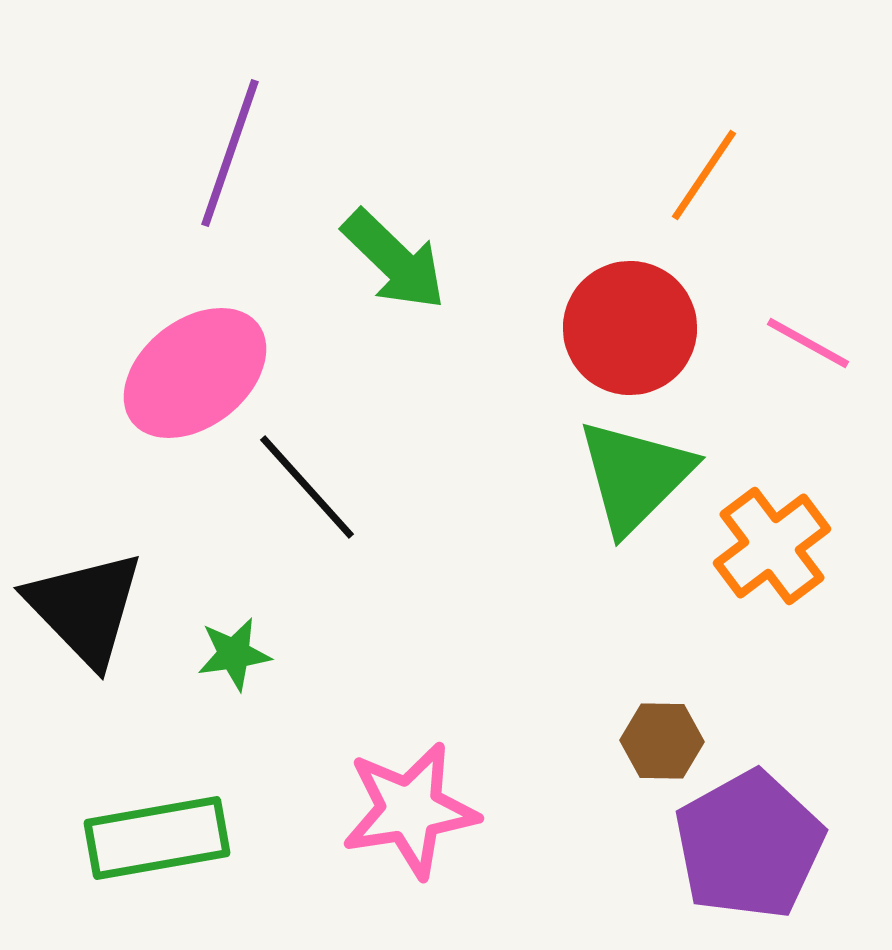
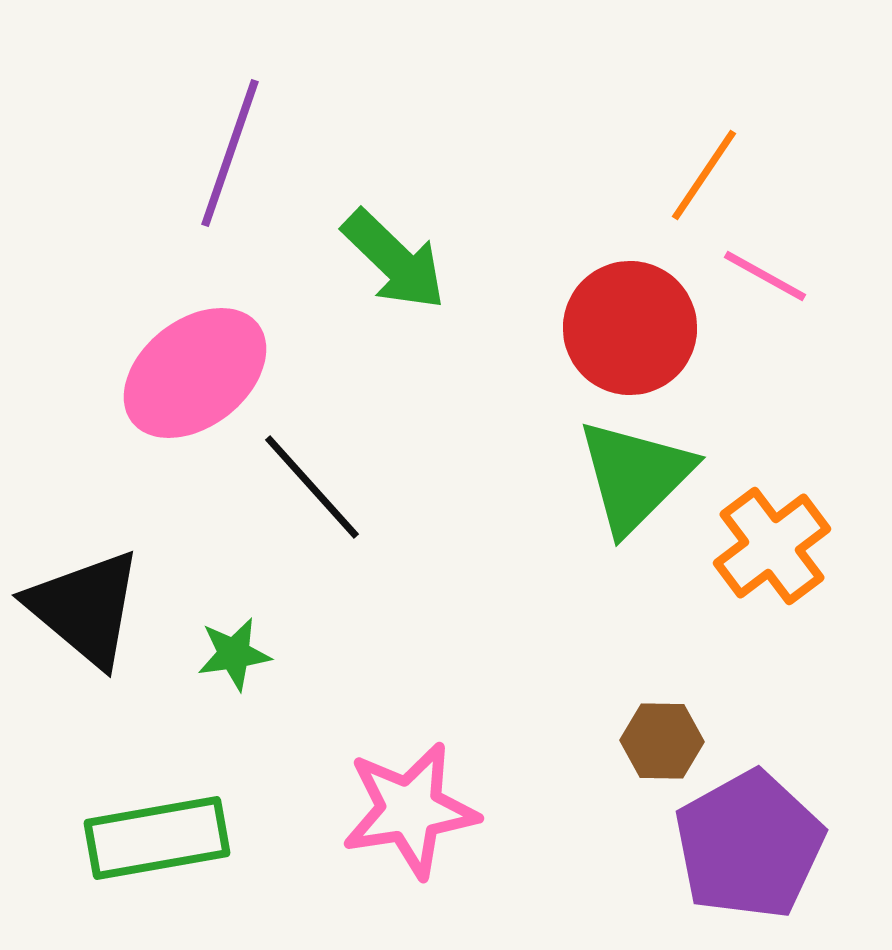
pink line: moved 43 px left, 67 px up
black line: moved 5 px right
black triangle: rotated 6 degrees counterclockwise
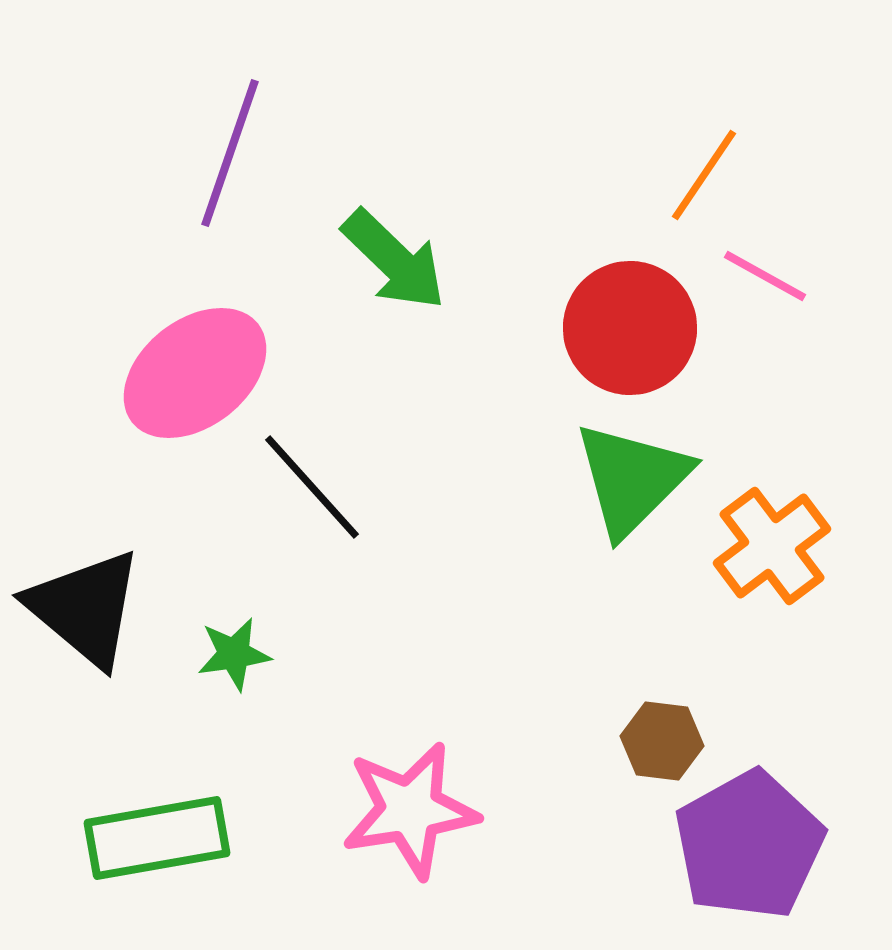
green triangle: moved 3 px left, 3 px down
brown hexagon: rotated 6 degrees clockwise
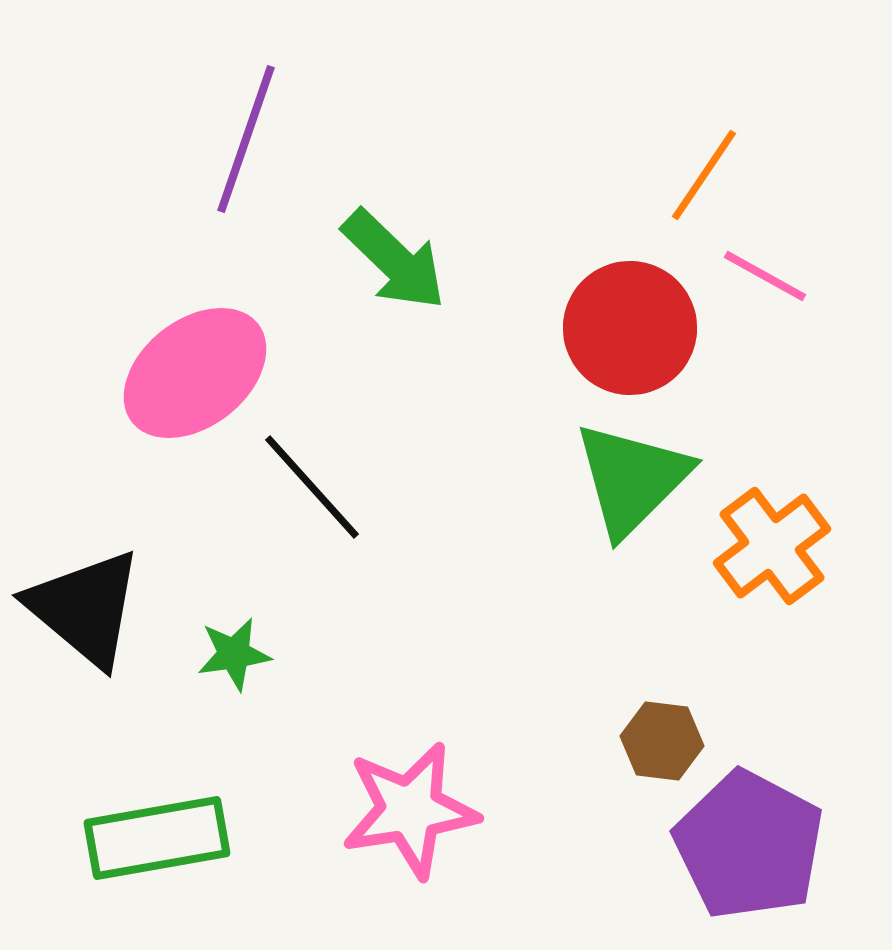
purple line: moved 16 px right, 14 px up
purple pentagon: rotated 15 degrees counterclockwise
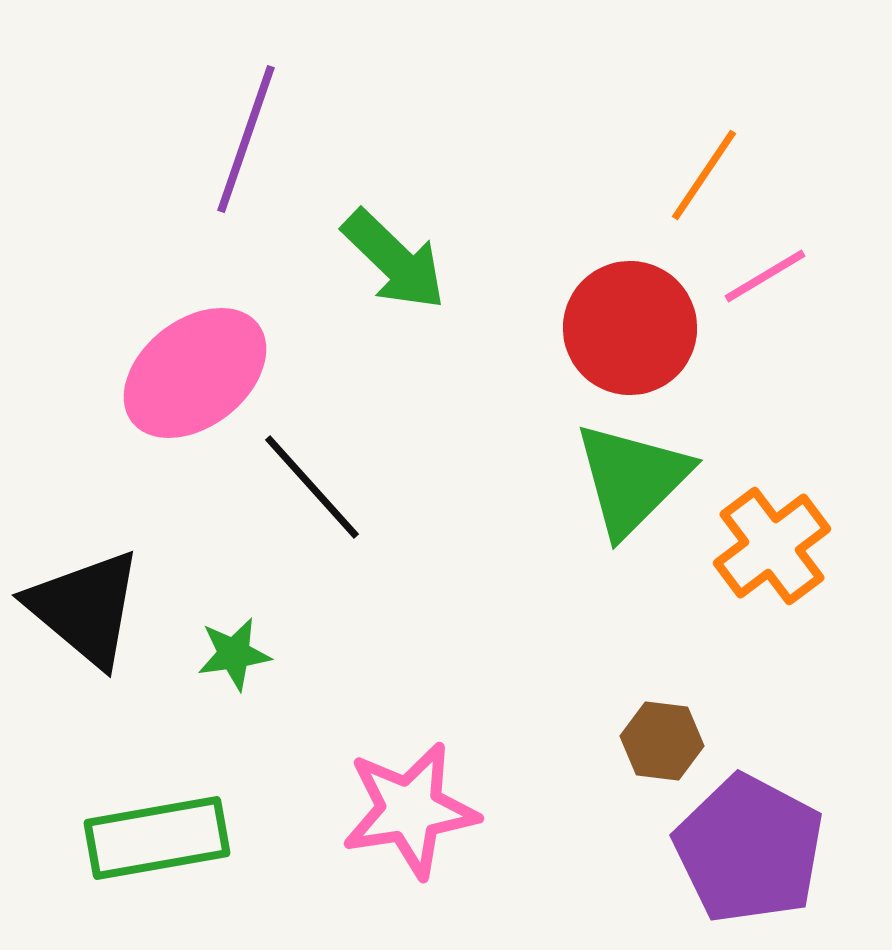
pink line: rotated 60 degrees counterclockwise
purple pentagon: moved 4 px down
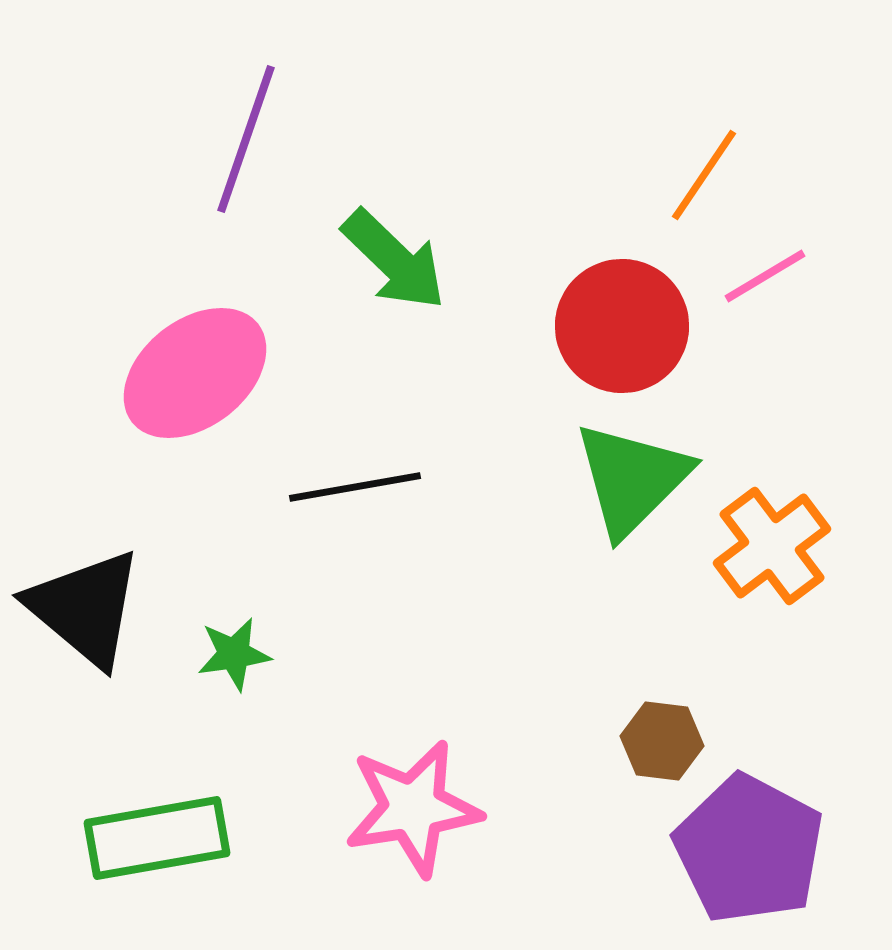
red circle: moved 8 px left, 2 px up
black line: moved 43 px right; rotated 58 degrees counterclockwise
pink star: moved 3 px right, 2 px up
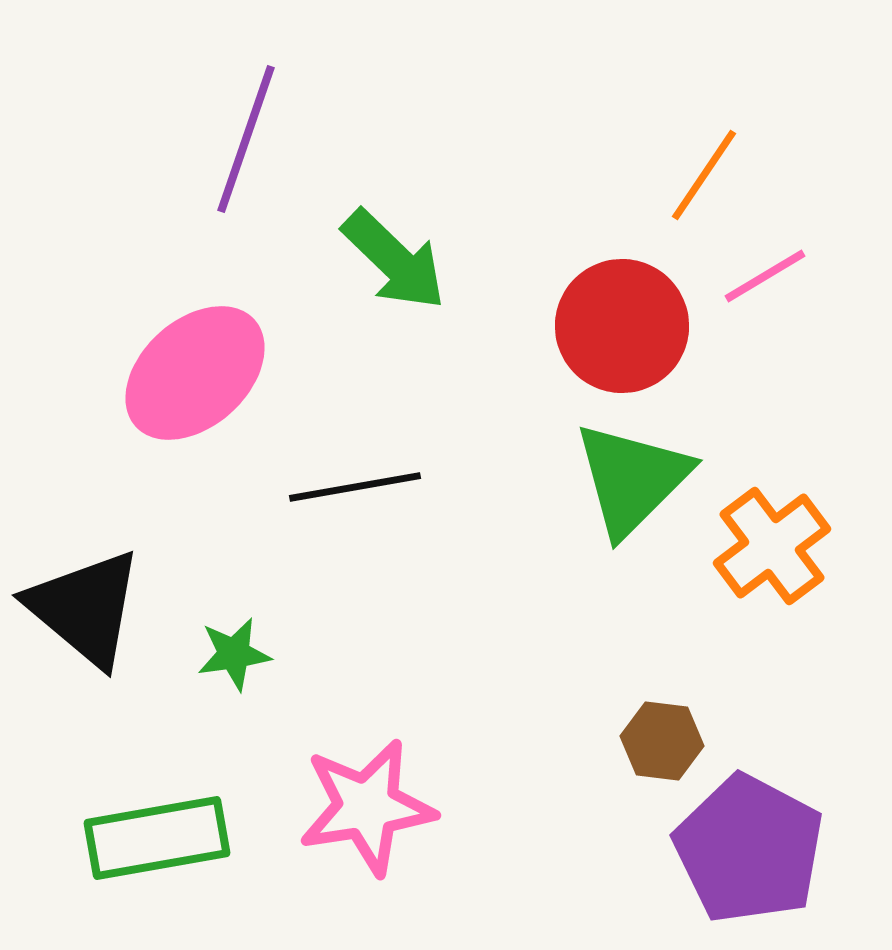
pink ellipse: rotated 4 degrees counterclockwise
pink star: moved 46 px left, 1 px up
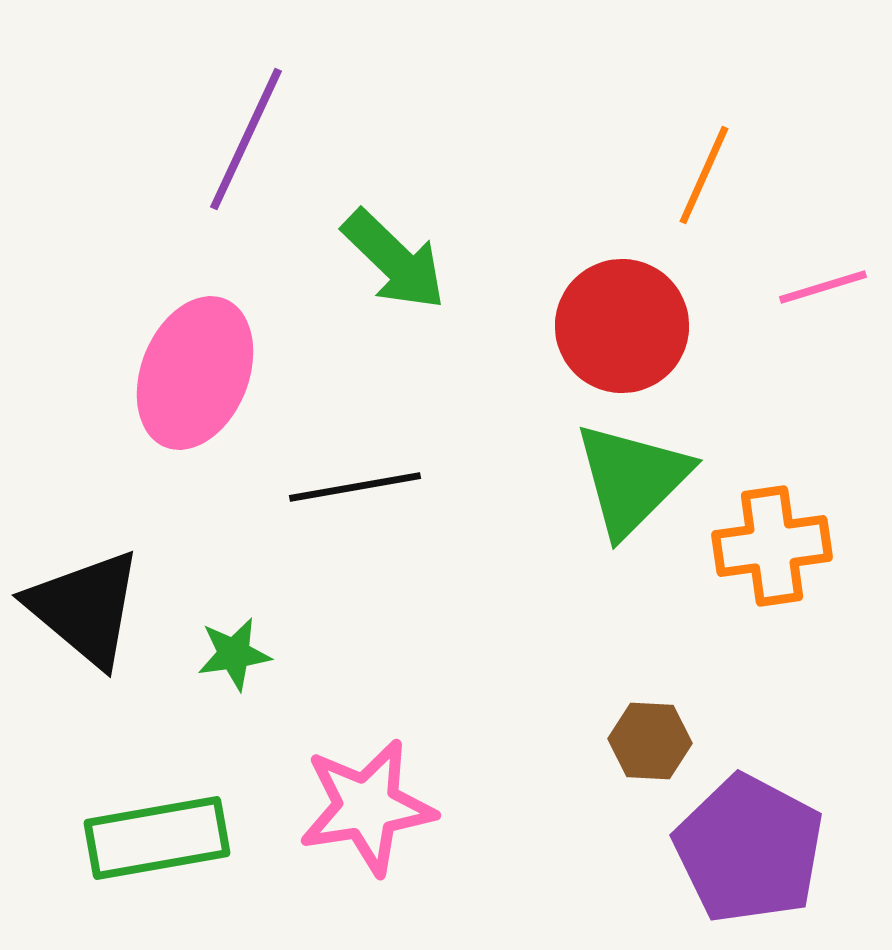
purple line: rotated 6 degrees clockwise
orange line: rotated 10 degrees counterclockwise
pink line: moved 58 px right, 11 px down; rotated 14 degrees clockwise
pink ellipse: rotated 26 degrees counterclockwise
orange cross: rotated 29 degrees clockwise
brown hexagon: moved 12 px left; rotated 4 degrees counterclockwise
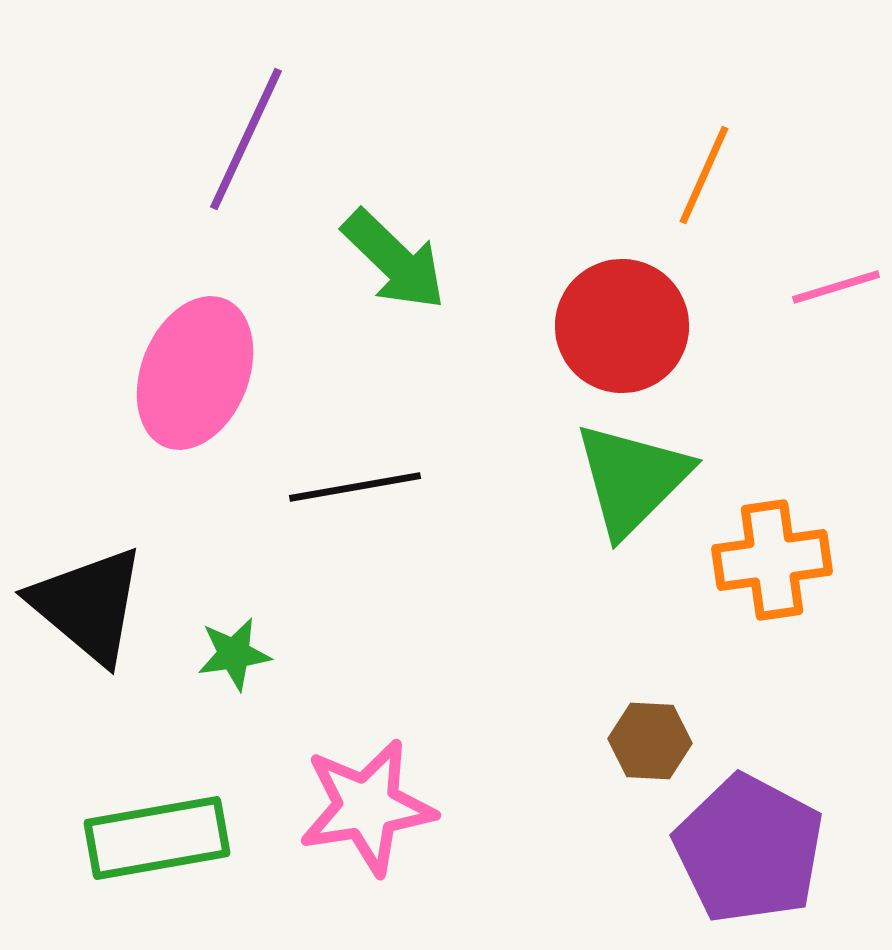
pink line: moved 13 px right
orange cross: moved 14 px down
black triangle: moved 3 px right, 3 px up
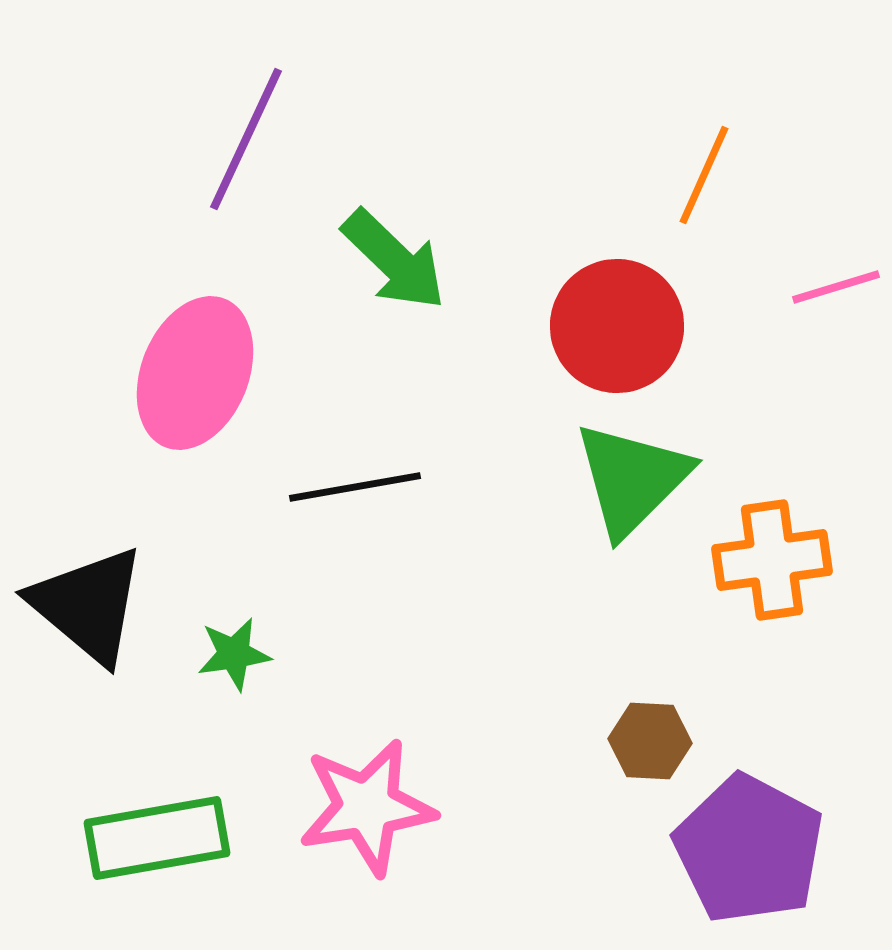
red circle: moved 5 px left
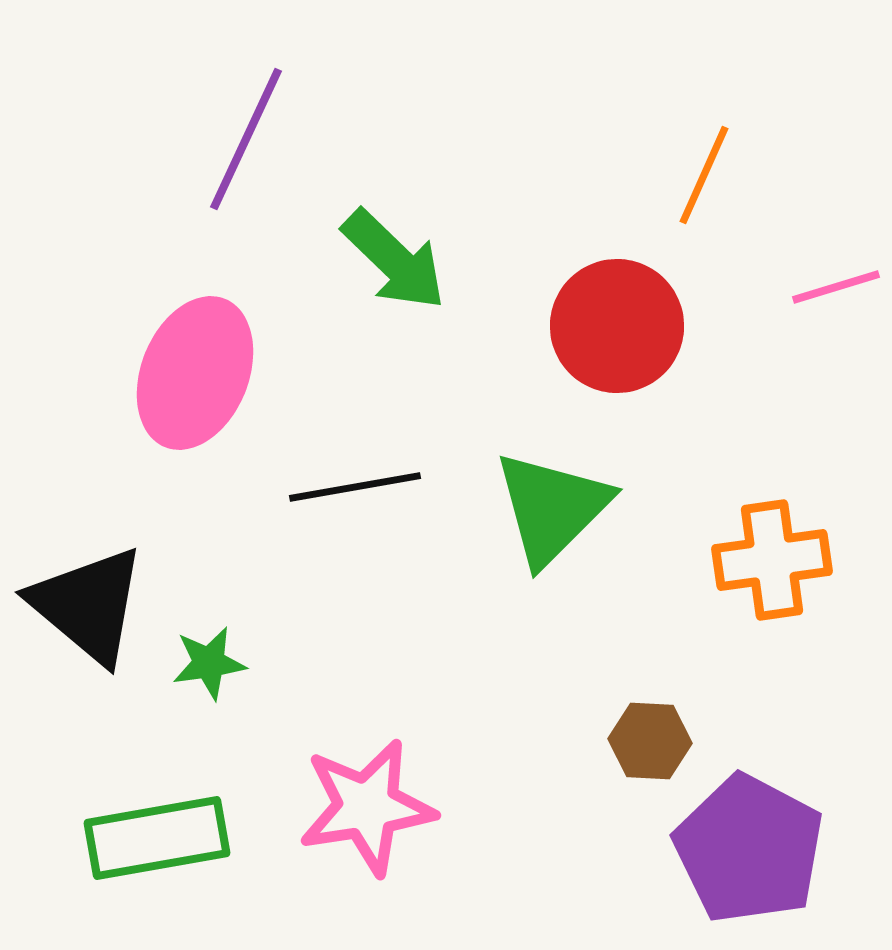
green triangle: moved 80 px left, 29 px down
green star: moved 25 px left, 9 px down
